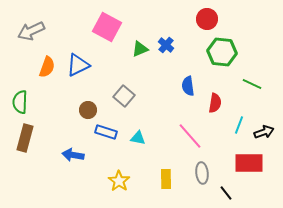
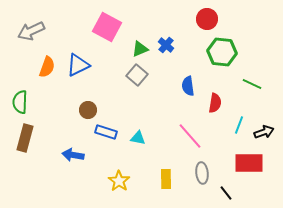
gray square: moved 13 px right, 21 px up
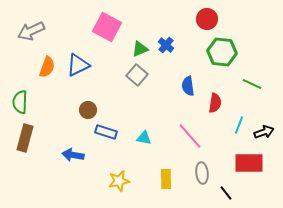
cyan triangle: moved 6 px right
yellow star: rotated 25 degrees clockwise
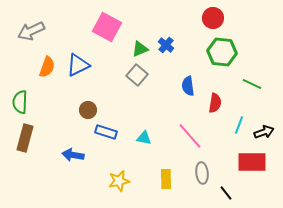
red circle: moved 6 px right, 1 px up
red rectangle: moved 3 px right, 1 px up
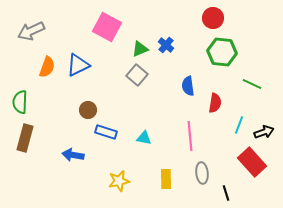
pink line: rotated 36 degrees clockwise
red rectangle: rotated 48 degrees clockwise
black line: rotated 21 degrees clockwise
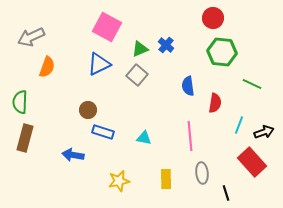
gray arrow: moved 6 px down
blue triangle: moved 21 px right, 1 px up
blue rectangle: moved 3 px left
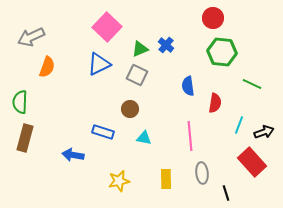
pink square: rotated 16 degrees clockwise
gray square: rotated 15 degrees counterclockwise
brown circle: moved 42 px right, 1 px up
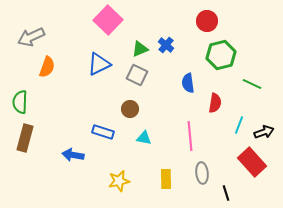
red circle: moved 6 px left, 3 px down
pink square: moved 1 px right, 7 px up
green hexagon: moved 1 px left, 3 px down; rotated 20 degrees counterclockwise
blue semicircle: moved 3 px up
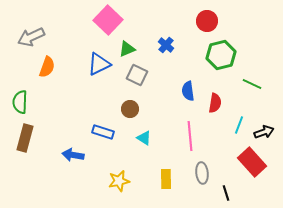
green triangle: moved 13 px left
blue semicircle: moved 8 px down
cyan triangle: rotated 21 degrees clockwise
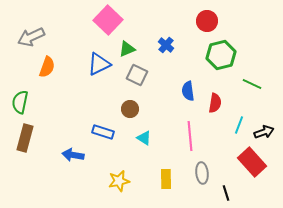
green semicircle: rotated 10 degrees clockwise
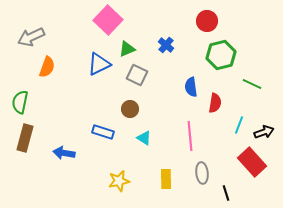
blue semicircle: moved 3 px right, 4 px up
blue arrow: moved 9 px left, 2 px up
